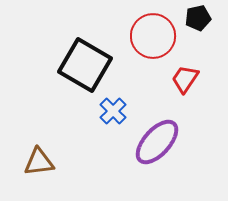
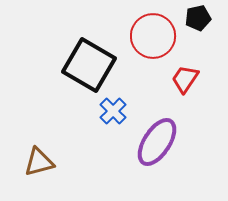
black square: moved 4 px right
purple ellipse: rotated 9 degrees counterclockwise
brown triangle: rotated 8 degrees counterclockwise
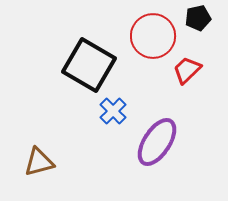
red trapezoid: moved 2 px right, 9 px up; rotated 12 degrees clockwise
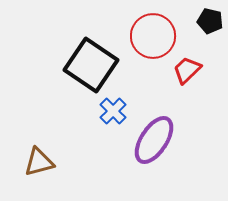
black pentagon: moved 12 px right, 3 px down; rotated 25 degrees clockwise
black square: moved 2 px right; rotated 4 degrees clockwise
purple ellipse: moved 3 px left, 2 px up
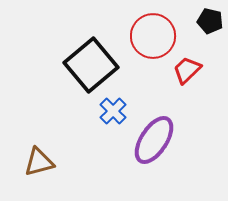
black square: rotated 16 degrees clockwise
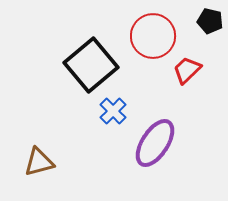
purple ellipse: moved 1 px right, 3 px down
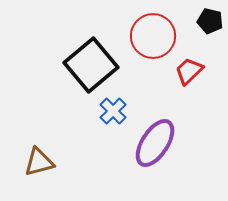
red trapezoid: moved 2 px right, 1 px down
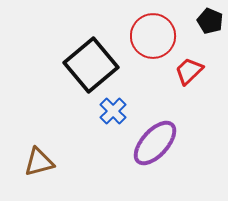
black pentagon: rotated 10 degrees clockwise
purple ellipse: rotated 9 degrees clockwise
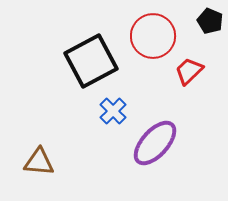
black square: moved 4 px up; rotated 12 degrees clockwise
brown triangle: rotated 20 degrees clockwise
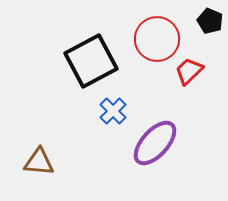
red circle: moved 4 px right, 3 px down
